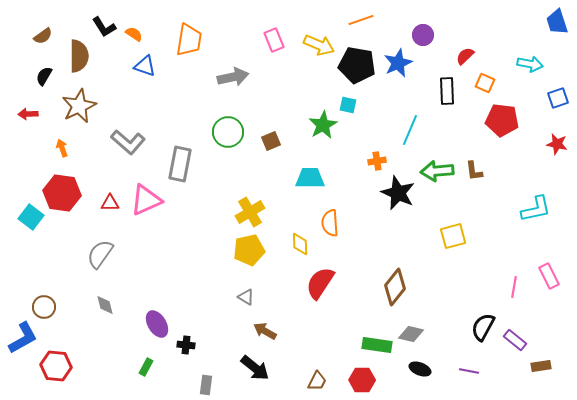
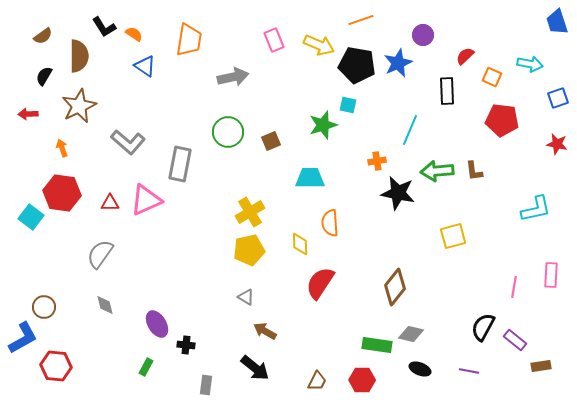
blue triangle at (145, 66): rotated 15 degrees clockwise
orange square at (485, 83): moved 7 px right, 6 px up
green star at (323, 125): rotated 12 degrees clockwise
black star at (398, 193): rotated 12 degrees counterclockwise
pink rectangle at (549, 276): moved 2 px right, 1 px up; rotated 30 degrees clockwise
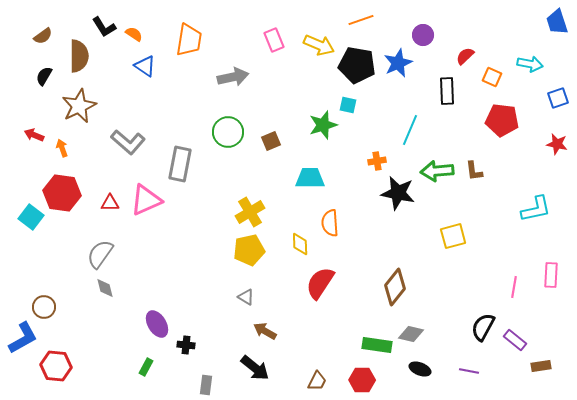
red arrow at (28, 114): moved 6 px right, 21 px down; rotated 24 degrees clockwise
gray diamond at (105, 305): moved 17 px up
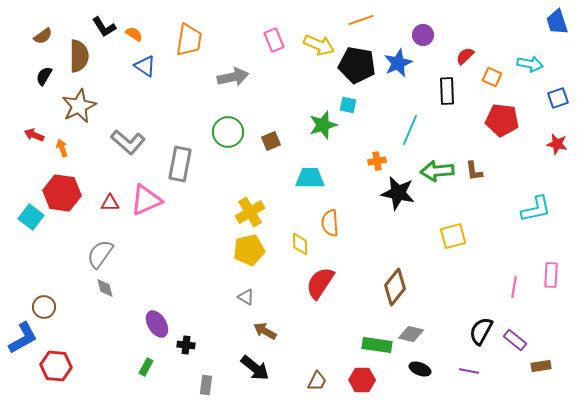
black semicircle at (483, 327): moved 2 px left, 4 px down
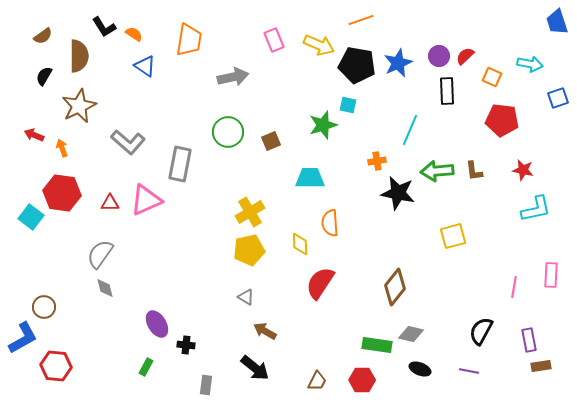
purple circle at (423, 35): moved 16 px right, 21 px down
red star at (557, 144): moved 34 px left, 26 px down
purple rectangle at (515, 340): moved 14 px right; rotated 40 degrees clockwise
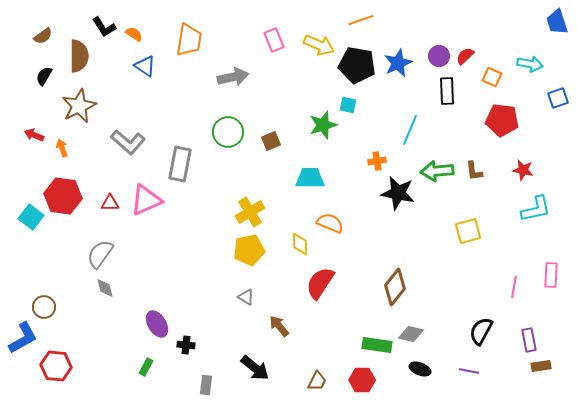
red hexagon at (62, 193): moved 1 px right, 3 px down
orange semicircle at (330, 223): rotated 116 degrees clockwise
yellow square at (453, 236): moved 15 px right, 5 px up
brown arrow at (265, 331): moved 14 px right, 5 px up; rotated 20 degrees clockwise
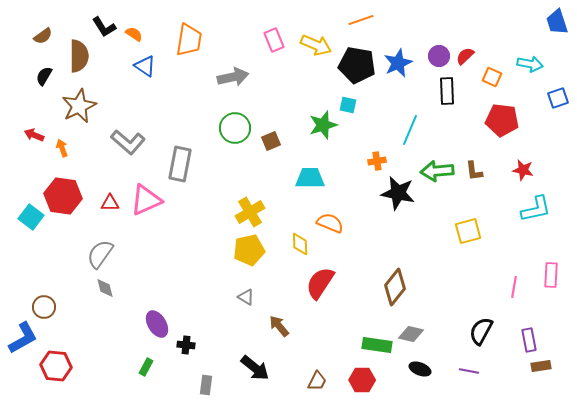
yellow arrow at (319, 45): moved 3 px left
green circle at (228, 132): moved 7 px right, 4 px up
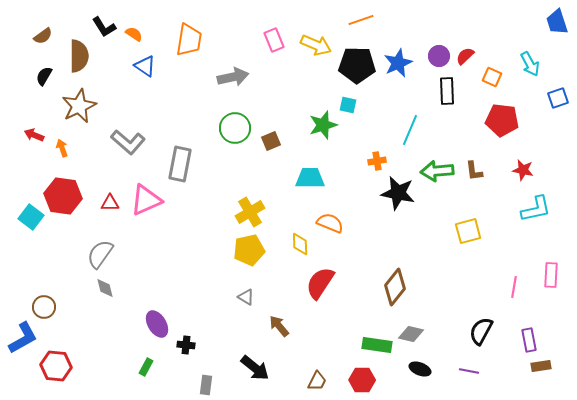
cyan arrow at (530, 64): rotated 50 degrees clockwise
black pentagon at (357, 65): rotated 9 degrees counterclockwise
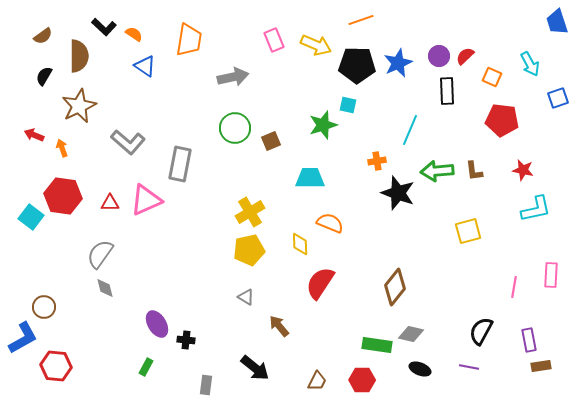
black L-shape at (104, 27): rotated 15 degrees counterclockwise
black star at (398, 193): rotated 8 degrees clockwise
black cross at (186, 345): moved 5 px up
purple line at (469, 371): moved 4 px up
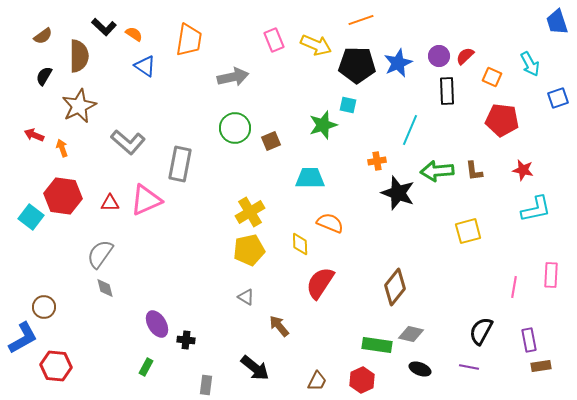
red hexagon at (362, 380): rotated 25 degrees counterclockwise
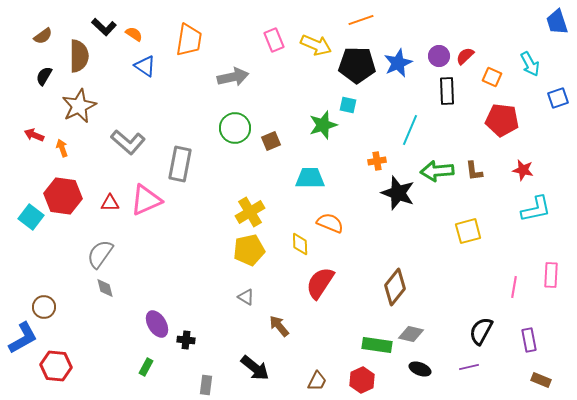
brown rectangle at (541, 366): moved 14 px down; rotated 30 degrees clockwise
purple line at (469, 367): rotated 24 degrees counterclockwise
